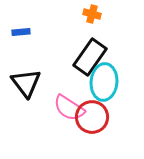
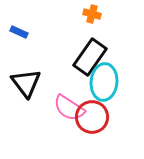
blue rectangle: moved 2 px left; rotated 30 degrees clockwise
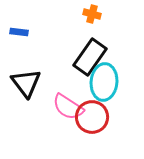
blue rectangle: rotated 18 degrees counterclockwise
pink semicircle: moved 1 px left, 1 px up
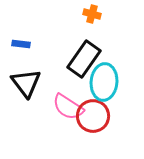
blue rectangle: moved 2 px right, 12 px down
black rectangle: moved 6 px left, 2 px down
red circle: moved 1 px right, 1 px up
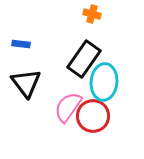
pink semicircle: rotated 92 degrees clockwise
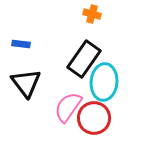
red circle: moved 1 px right, 2 px down
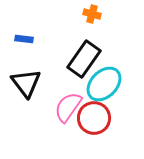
blue rectangle: moved 3 px right, 5 px up
cyan ellipse: moved 2 px down; rotated 39 degrees clockwise
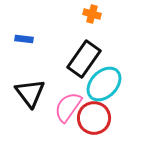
black triangle: moved 4 px right, 10 px down
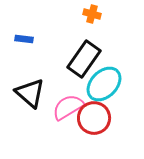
black triangle: rotated 12 degrees counterclockwise
pink semicircle: rotated 24 degrees clockwise
